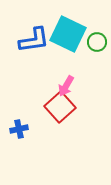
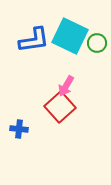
cyan square: moved 2 px right, 2 px down
green circle: moved 1 px down
blue cross: rotated 18 degrees clockwise
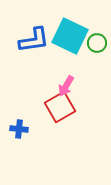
red square: rotated 12 degrees clockwise
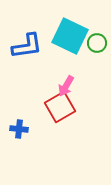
blue L-shape: moved 7 px left, 6 px down
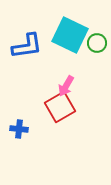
cyan square: moved 1 px up
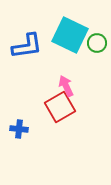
pink arrow: rotated 125 degrees clockwise
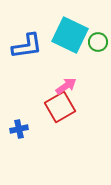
green circle: moved 1 px right, 1 px up
pink arrow: rotated 80 degrees clockwise
blue cross: rotated 18 degrees counterclockwise
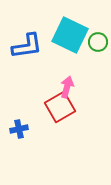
pink arrow: moved 1 px right, 1 px down; rotated 40 degrees counterclockwise
